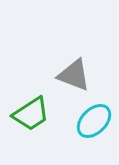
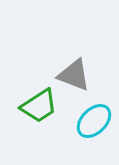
green trapezoid: moved 8 px right, 8 px up
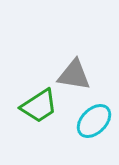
gray triangle: rotated 12 degrees counterclockwise
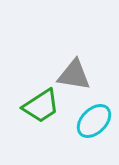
green trapezoid: moved 2 px right
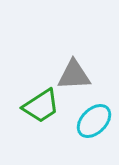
gray triangle: rotated 12 degrees counterclockwise
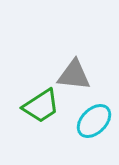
gray triangle: rotated 9 degrees clockwise
